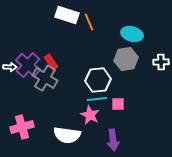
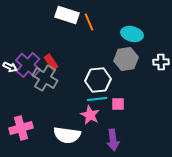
white arrow: rotated 24 degrees clockwise
pink cross: moved 1 px left, 1 px down
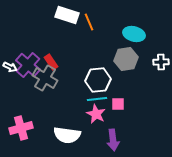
cyan ellipse: moved 2 px right
pink star: moved 6 px right, 1 px up
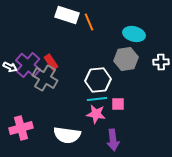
pink star: rotated 18 degrees counterclockwise
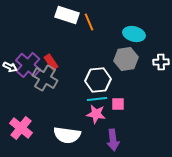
pink cross: rotated 35 degrees counterclockwise
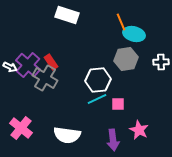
orange line: moved 32 px right
cyan line: rotated 18 degrees counterclockwise
pink star: moved 43 px right, 16 px down; rotated 18 degrees clockwise
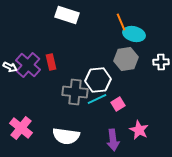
red rectangle: rotated 21 degrees clockwise
gray cross: moved 30 px right, 14 px down; rotated 25 degrees counterclockwise
pink square: rotated 32 degrees counterclockwise
white semicircle: moved 1 px left, 1 px down
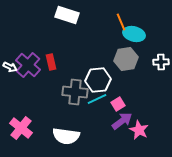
purple arrow: moved 9 px right, 19 px up; rotated 120 degrees counterclockwise
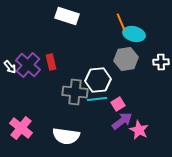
white rectangle: moved 1 px down
white arrow: rotated 24 degrees clockwise
cyan line: rotated 18 degrees clockwise
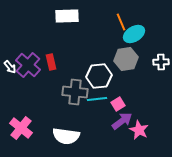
white rectangle: rotated 20 degrees counterclockwise
cyan ellipse: rotated 45 degrees counterclockwise
white hexagon: moved 1 px right, 4 px up
